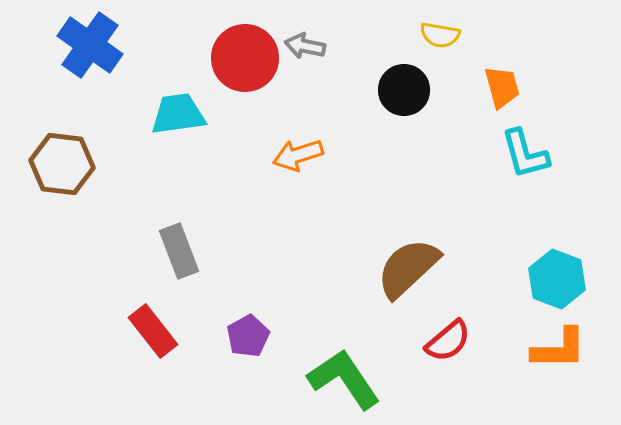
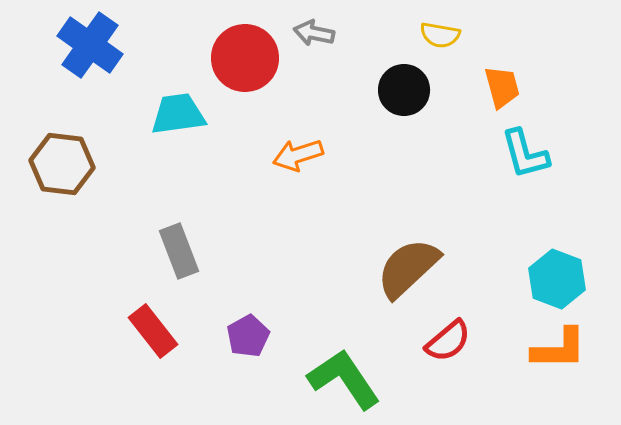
gray arrow: moved 9 px right, 13 px up
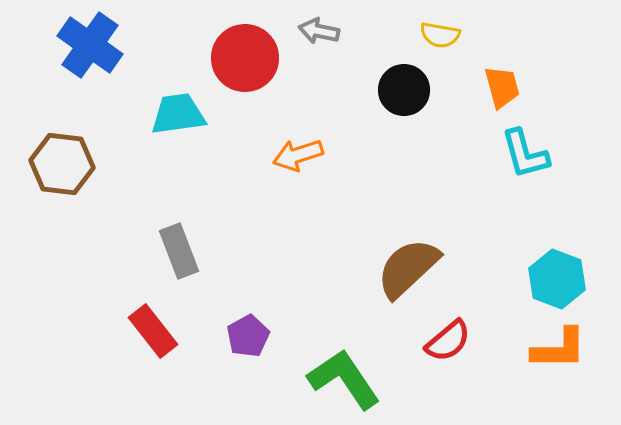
gray arrow: moved 5 px right, 2 px up
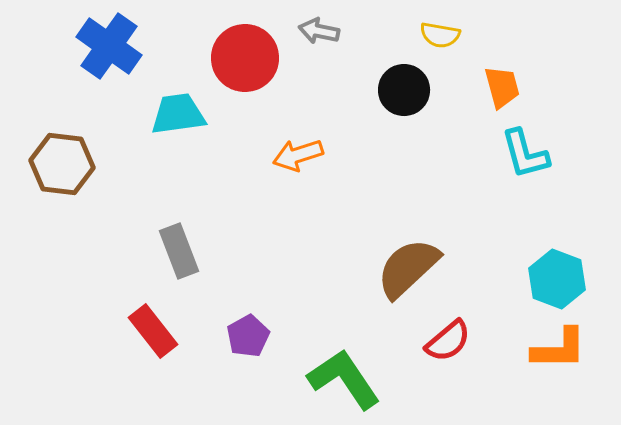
blue cross: moved 19 px right, 1 px down
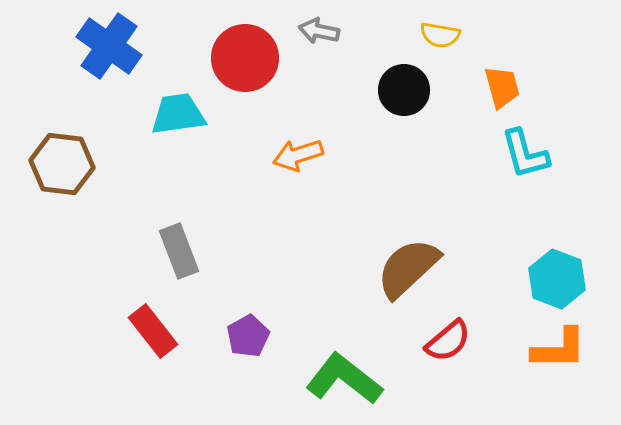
green L-shape: rotated 18 degrees counterclockwise
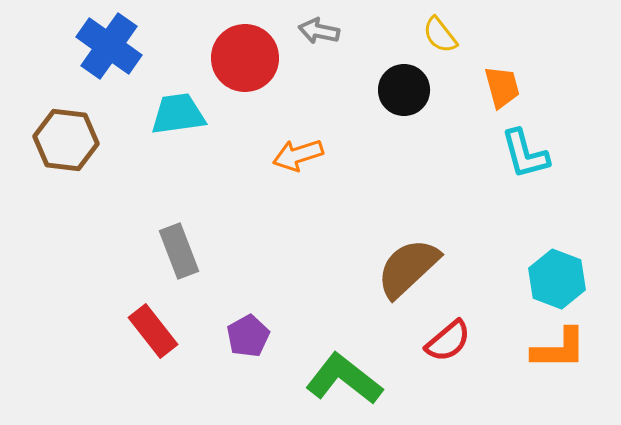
yellow semicircle: rotated 42 degrees clockwise
brown hexagon: moved 4 px right, 24 px up
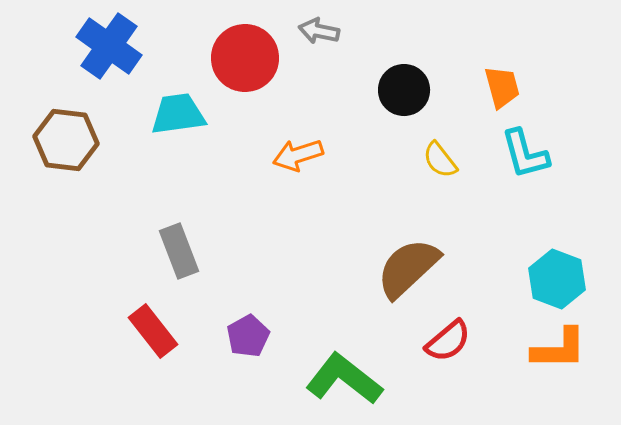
yellow semicircle: moved 125 px down
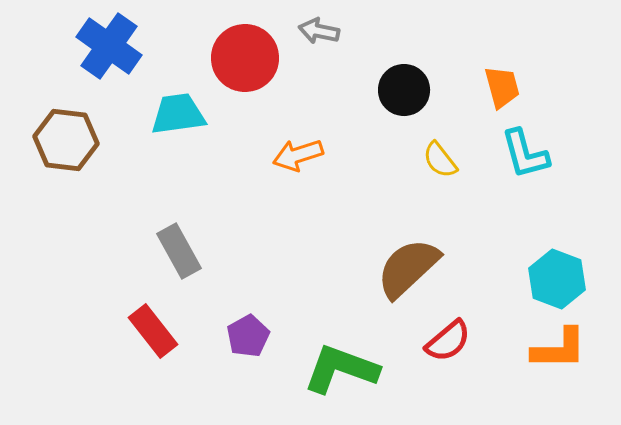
gray rectangle: rotated 8 degrees counterclockwise
green L-shape: moved 3 px left, 10 px up; rotated 18 degrees counterclockwise
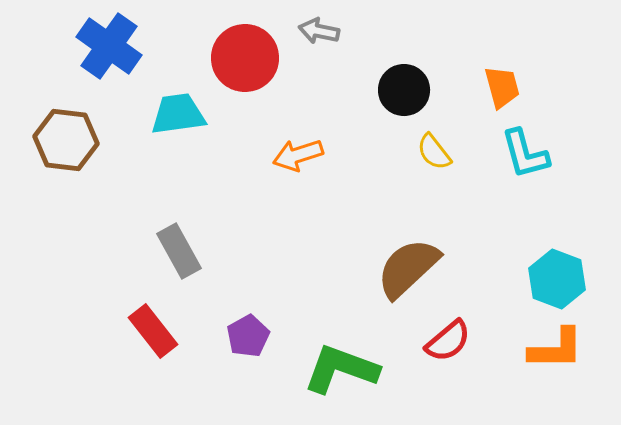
yellow semicircle: moved 6 px left, 8 px up
orange L-shape: moved 3 px left
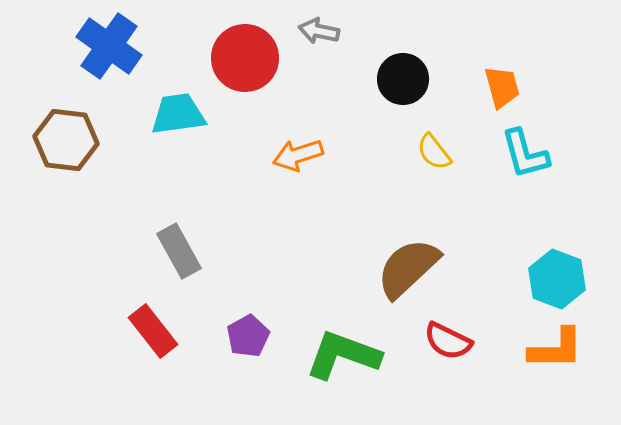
black circle: moved 1 px left, 11 px up
red semicircle: rotated 66 degrees clockwise
green L-shape: moved 2 px right, 14 px up
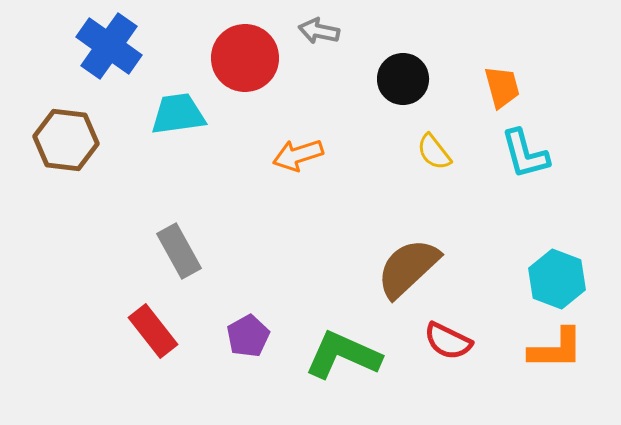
green L-shape: rotated 4 degrees clockwise
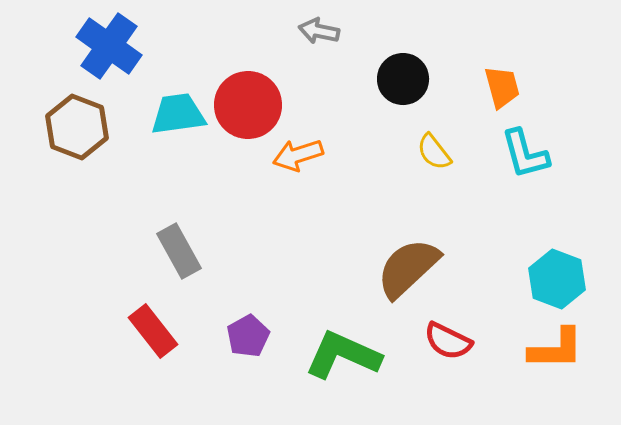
red circle: moved 3 px right, 47 px down
brown hexagon: moved 11 px right, 13 px up; rotated 14 degrees clockwise
